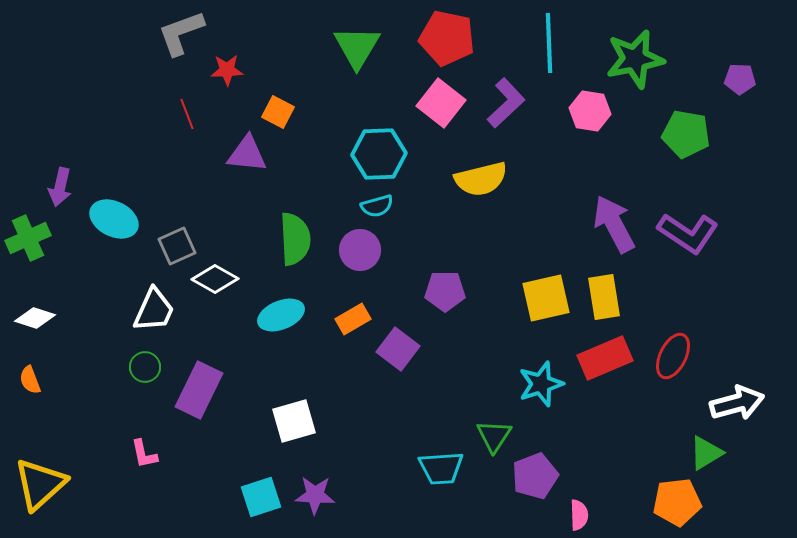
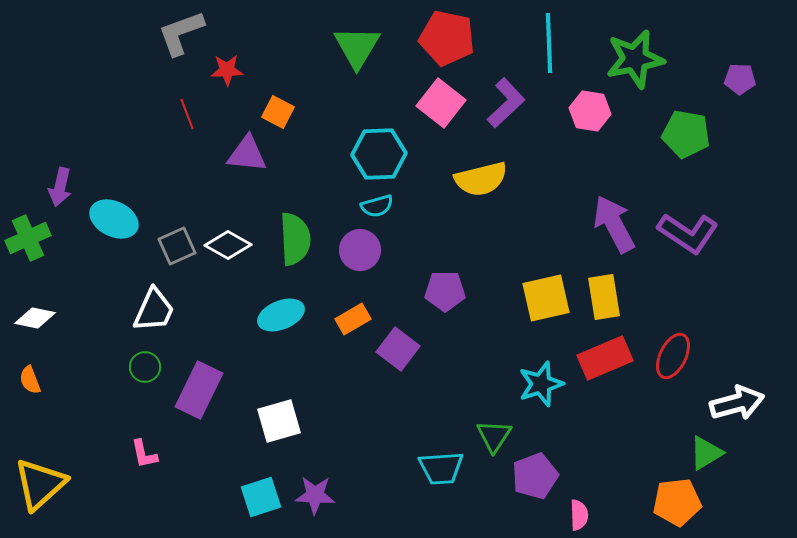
white diamond at (215, 279): moved 13 px right, 34 px up
white diamond at (35, 318): rotated 6 degrees counterclockwise
white square at (294, 421): moved 15 px left
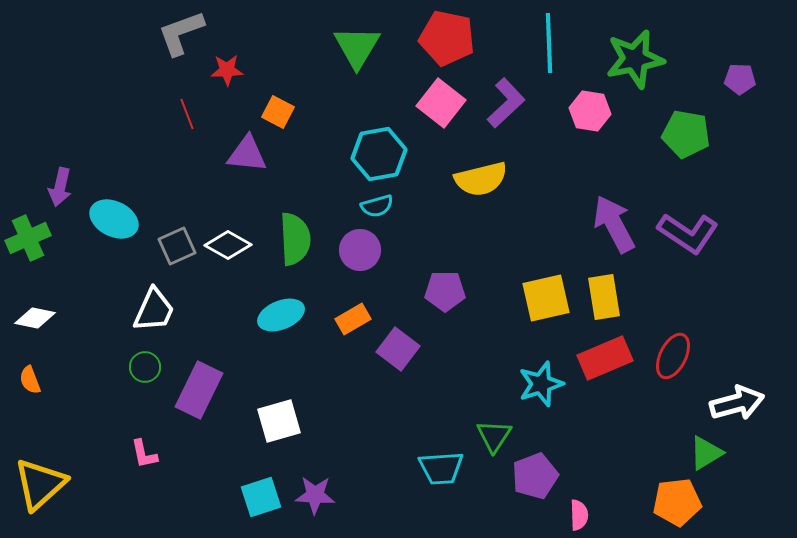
cyan hexagon at (379, 154): rotated 8 degrees counterclockwise
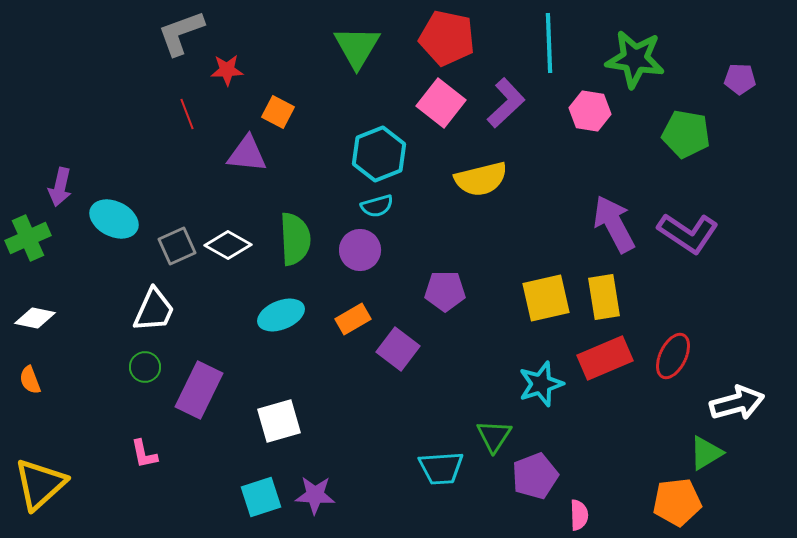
green star at (635, 59): rotated 20 degrees clockwise
cyan hexagon at (379, 154): rotated 12 degrees counterclockwise
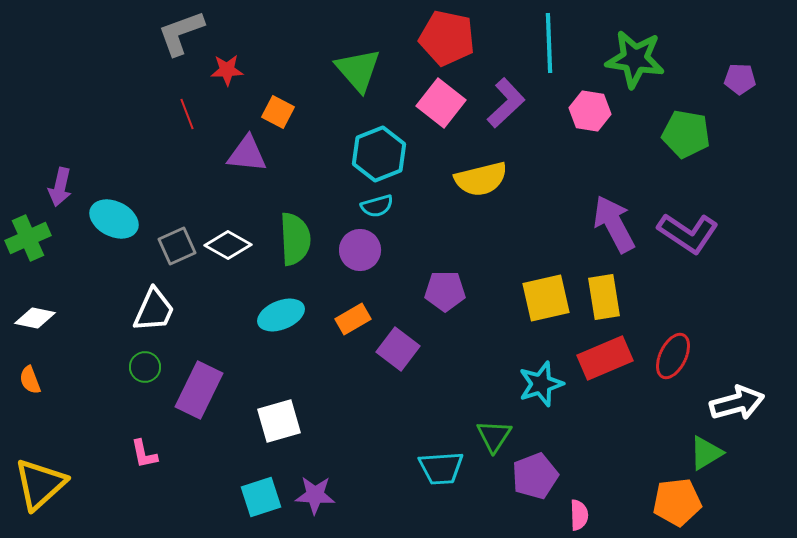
green triangle at (357, 47): moved 1 px right, 23 px down; rotated 12 degrees counterclockwise
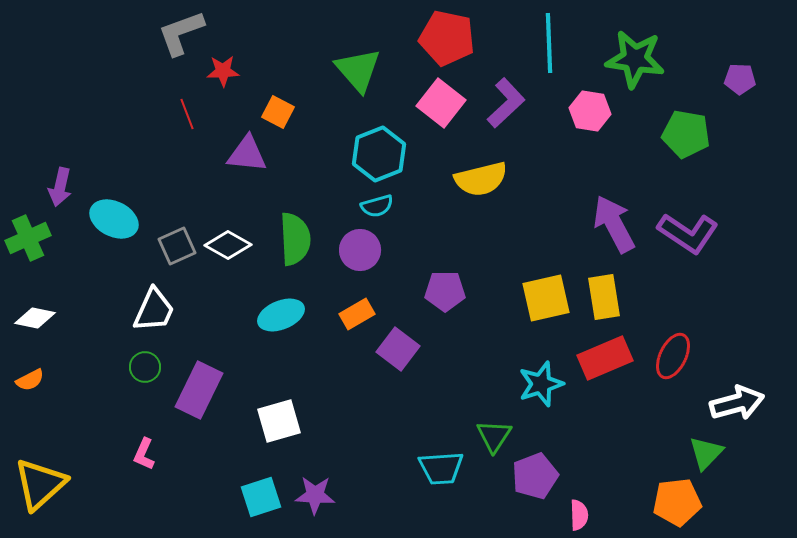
red star at (227, 70): moved 4 px left, 1 px down
orange rectangle at (353, 319): moved 4 px right, 5 px up
orange semicircle at (30, 380): rotated 96 degrees counterclockwise
green triangle at (706, 453): rotated 15 degrees counterclockwise
pink L-shape at (144, 454): rotated 36 degrees clockwise
